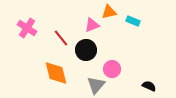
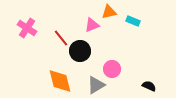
black circle: moved 6 px left, 1 px down
orange diamond: moved 4 px right, 8 px down
gray triangle: rotated 18 degrees clockwise
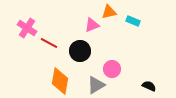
red line: moved 12 px left, 5 px down; rotated 24 degrees counterclockwise
orange diamond: rotated 24 degrees clockwise
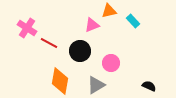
orange triangle: moved 1 px up
cyan rectangle: rotated 24 degrees clockwise
pink circle: moved 1 px left, 6 px up
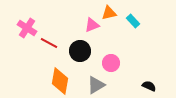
orange triangle: moved 2 px down
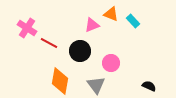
orange triangle: moved 2 px right, 1 px down; rotated 35 degrees clockwise
gray triangle: rotated 36 degrees counterclockwise
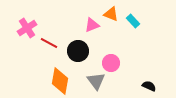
pink cross: rotated 24 degrees clockwise
black circle: moved 2 px left
gray triangle: moved 4 px up
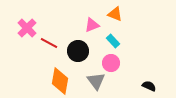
orange triangle: moved 4 px right
cyan rectangle: moved 20 px left, 20 px down
pink cross: rotated 12 degrees counterclockwise
